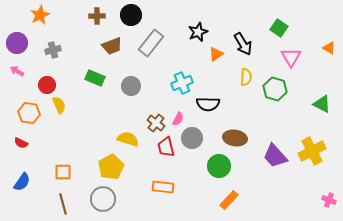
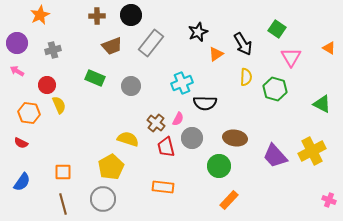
green square at (279, 28): moved 2 px left, 1 px down
black semicircle at (208, 104): moved 3 px left, 1 px up
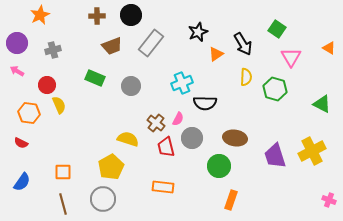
purple trapezoid at (275, 156): rotated 24 degrees clockwise
orange rectangle at (229, 200): moved 2 px right; rotated 24 degrees counterclockwise
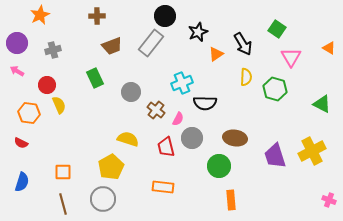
black circle at (131, 15): moved 34 px right, 1 px down
green rectangle at (95, 78): rotated 42 degrees clockwise
gray circle at (131, 86): moved 6 px down
brown cross at (156, 123): moved 13 px up
blue semicircle at (22, 182): rotated 18 degrees counterclockwise
orange rectangle at (231, 200): rotated 24 degrees counterclockwise
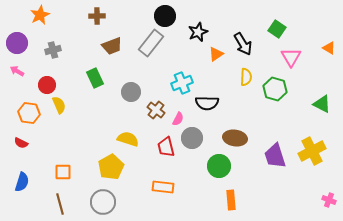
black semicircle at (205, 103): moved 2 px right
gray circle at (103, 199): moved 3 px down
brown line at (63, 204): moved 3 px left
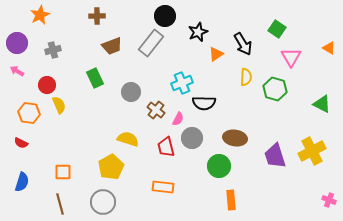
black semicircle at (207, 103): moved 3 px left
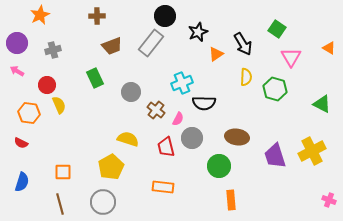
brown ellipse at (235, 138): moved 2 px right, 1 px up
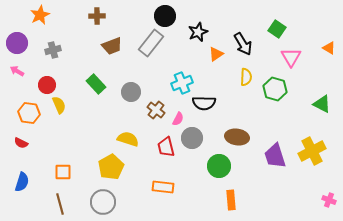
green rectangle at (95, 78): moved 1 px right, 6 px down; rotated 18 degrees counterclockwise
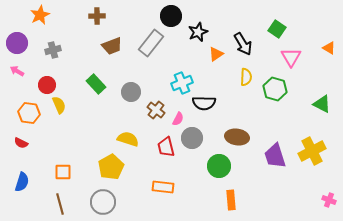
black circle at (165, 16): moved 6 px right
